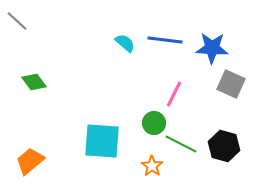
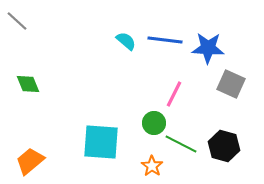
cyan semicircle: moved 1 px right, 2 px up
blue star: moved 4 px left
green diamond: moved 6 px left, 2 px down; rotated 15 degrees clockwise
cyan square: moved 1 px left, 1 px down
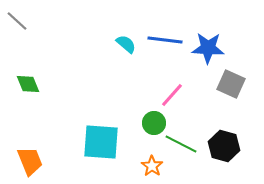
cyan semicircle: moved 3 px down
pink line: moved 2 px left, 1 px down; rotated 16 degrees clockwise
orange trapezoid: rotated 108 degrees clockwise
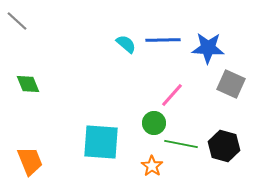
blue line: moved 2 px left; rotated 8 degrees counterclockwise
green line: rotated 16 degrees counterclockwise
